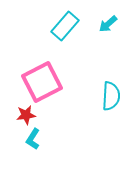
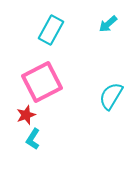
cyan rectangle: moved 14 px left, 4 px down; rotated 12 degrees counterclockwise
cyan semicircle: rotated 152 degrees counterclockwise
red star: rotated 12 degrees counterclockwise
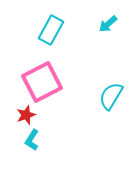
cyan L-shape: moved 1 px left, 1 px down
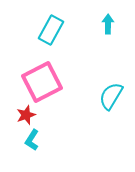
cyan arrow: rotated 132 degrees clockwise
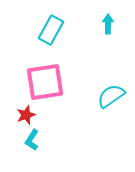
pink square: moved 3 px right; rotated 18 degrees clockwise
cyan semicircle: rotated 24 degrees clockwise
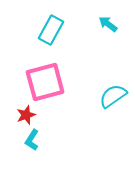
cyan arrow: rotated 54 degrees counterclockwise
pink square: rotated 6 degrees counterclockwise
cyan semicircle: moved 2 px right
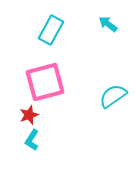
red star: moved 3 px right
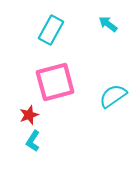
pink square: moved 10 px right
cyan L-shape: moved 1 px right, 1 px down
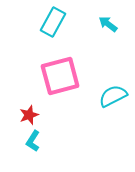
cyan rectangle: moved 2 px right, 8 px up
pink square: moved 5 px right, 6 px up
cyan semicircle: rotated 8 degrees clockwise
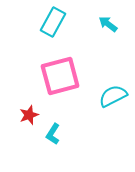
cyan L-shape: moved 20 px right, 7 px up
